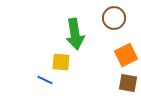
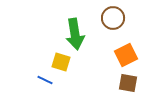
brown circle: moved 1 px left
yellow square: rotated 12 degrees clockwise
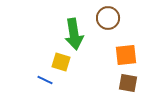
brown circle: moved 5 px left
green arrow: moved 1 px left
orange square: rotated 20 degrees clockwise
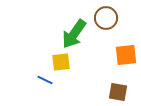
brown circle: moved 2 px left
green arrow: rotated 44 degrees clockwise
yellow square: rotated 24 degrees counterclockwise
brown square: moved 10 px left, 9 px down
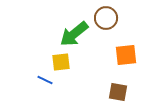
green arrow: rotated 16 degrees clockwise
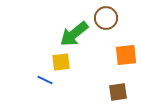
brown square: rotated 18 degrees counterclockwise
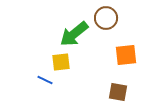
brown square: rotated 18 degrees clockwise
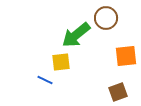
green arrow: moved 2 px right, 1 px down
orange square: moved 1 px down
brown square: rotated 30 degrees counterclockwise
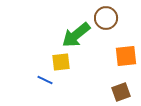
brown square: moved 3 px right
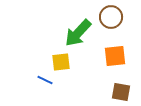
brown circle: moved 5 px right, 1 px up
green arrow: moved 2 px right, 2 px up; rotated 8 degrees counterclockwise
orange square: moved 11 px left
brown square: rotated 30 degrees clockwise
